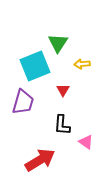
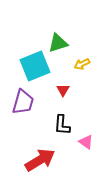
green triangle: rotated 40 degrees clockwise
yellow arrow: rotated 21 degrees counterclockwise
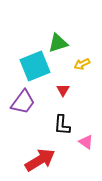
purple trapezoid: rotated 20 degrees clockwise
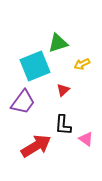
red triangle: rotated 16 degrees clockwise
black L-shape: moved 1 px right
pink triangle: moved 3 px up
red arrow: moved 4 px left, 14 px up
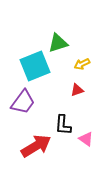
red triangle: moved 14 px right; rotated 24 degrees clockwise
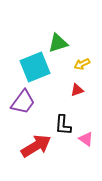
cyan square: moved 1 px down
